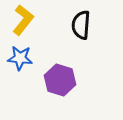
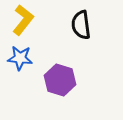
black semicircle: rotated 12 degrees counterclockwise
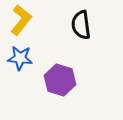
yellow L-shape: moved 2 px left
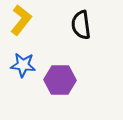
blue star: moved 3 px right, 7 px down
purple hexagon: rotated 16 degrees counterclockwise
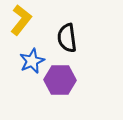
black semicircle: moved 14 px left, 13 px down
blue star: moved 9 px right, 4 px up; rotated 30 degrees counterclockwise
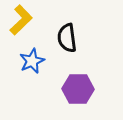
yellow L-shape: rotated 8 degrees clockwise
purple hexagon: moved 18 px right, 9 px down
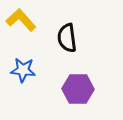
yellow L-shape: rotated 88 degrees counterclockwise
blue star: moved 9 px left, 9 px down; rotated 30 degrees clockwise
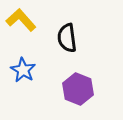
blue star: rotated 25 degrees clockwise
purple hexagon: rotated 20 degrees clockwise
